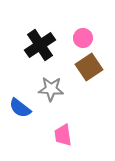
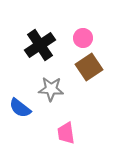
pink trapezoid: moved 3 px right, 2 px up
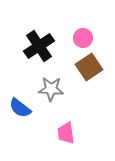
black cross: moved 1 px left, 1 px down
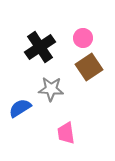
black cross: moved 1 px right, 1 px down
blue semicircle: rotated 110 degrees clockwise
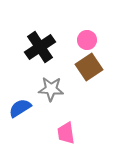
pink circle: moved 4 px right, 2 px down
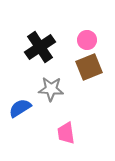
brown square: rotated 12 degrees clockwise
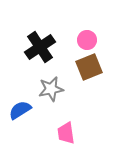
gray star: rotated 15 degrees counterclockwise
blue semicircle: moved 2 px down
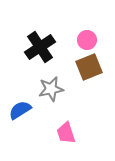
pink trapezoid: rotated 10 degrees counterclockwise
